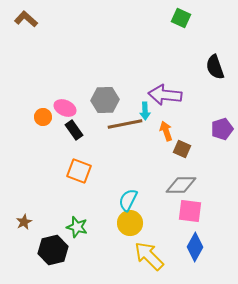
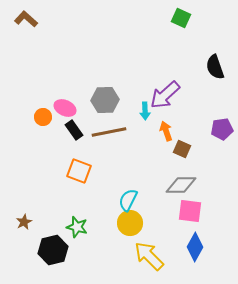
purple arrow: rotated 48 degrees counterclockwise
brown line: moved 16 px left, 8 px down
purple pentagon: rotated 10 degrees clockwise
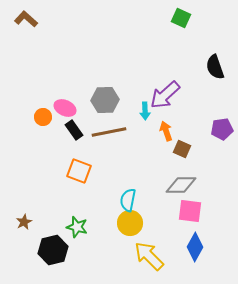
cyan semicircle: rotated 15 degrees counterclockwise
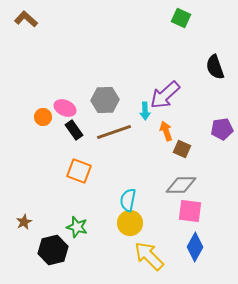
brown line: moved 5 px right; rotated 8 degrees counterclockwise
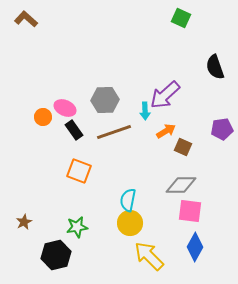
orange arrow: rotated 78 degrees clockwise
brown square: moved 1 px right, 2 px up
green star: rotated 25 degrees counterclockwise
black hexagon: moved 3 px right, 5 px down
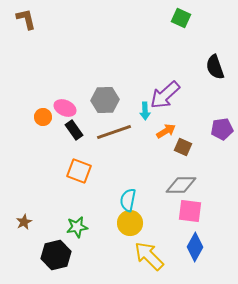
brown L-shape: rotated 35 degrees clockwise
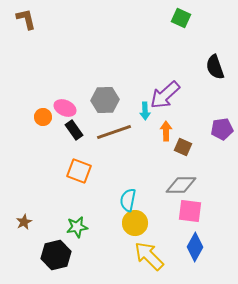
orange arrow: rotated 60 degrees counterclockwise
yellow circle: moved 5 px right
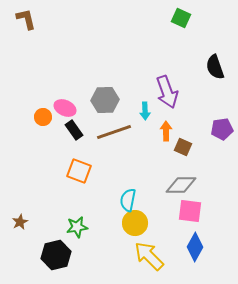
purple arrow: moved 2 px right, 3 px up; rotated 68 degrees counterclockwise
brown star: moved 4 px left
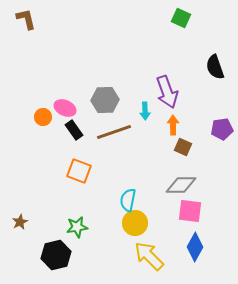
orange arrow: moved 7 px right, 6 px up
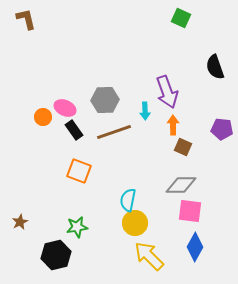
purple pentagon: rotated 15 degrees clockwise
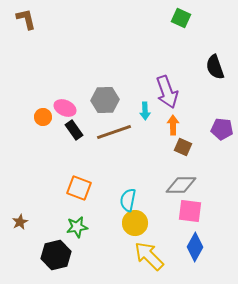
orange square: moved 17 px down
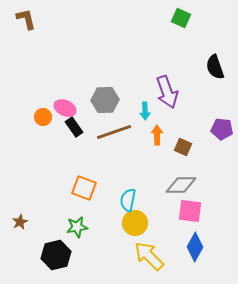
orange arrow: moved 16 px left, 10 px down
black rectangle: moved 3 px up
orange square: moved 5 px right
